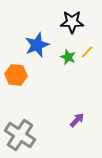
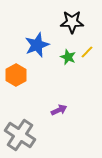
orange hexagon: rotated 25 degrees clockwise
purple arrow: moved 18 px left, 10 px up; rotated 21 degrees clockwise
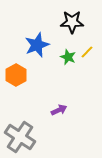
gray cross: moved 2 px down
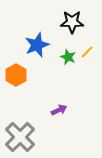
gray cross: rotated 12 degrees clockwise
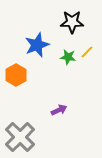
green star: rotated 14 degrees counterclockwise
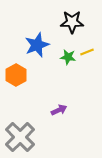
yellow line: rotated 24 degrees clockwise
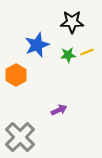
green star: moved 2 px up; rotated 14 degrees counterclockwise
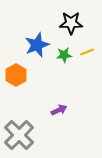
black star: moved 1 px left, 1 px down
green star: moved 4 px left
gray cross: moved 1 px left, 2 px up
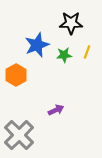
yellow line: rotated 48 degrees counterclockwise
purple arrow: moved 3 px left
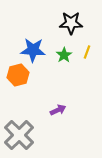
blue star: moved 4 px left, 5 px down; rotated 25 degrees clockwise
green star: rotated 28 degrees counterclockwise
orange hexagon: moved 2 px right; rotated 15 degrees clockwise
purple arrow: moved 2 px right
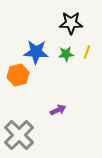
blue star: moved 3 px right, 2 px down
green star: moved 2 px right, 1 px up; rotated 28 degrees clockwise
